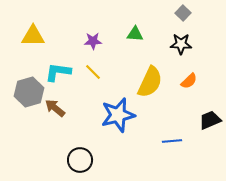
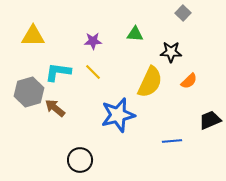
black star: moved 10 px left, 8 px down
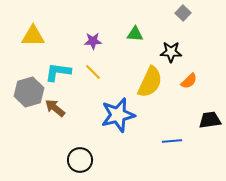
black trapezoid: rotated 15 degrees clockwise
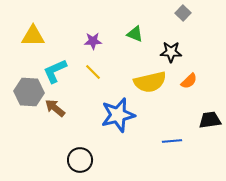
green triangle: rotated 18 degrees clockwise
cyan L-shape: moved 3 px left, 1 px up; rotated 32 degrees counterclockwise
yellow semicircle: rotated 52 degrees clockwise
gray hexagon: rotated 20 degrees clockwise
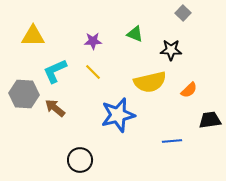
black star: moved 2 px up
orange semicircle: moved 9 px down
gray hexagon: moved 5 px left, 2 px down
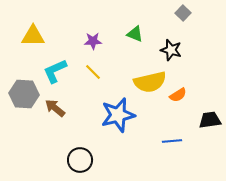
black star: rotated 15 degrees clockwise
orange semicircle: moved 11 px left, 5 px down; rotated 12 degrees clockwise
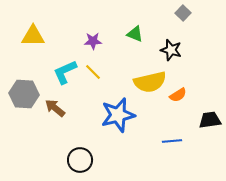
cyan L-shape: moved 10 px right, 1 px down
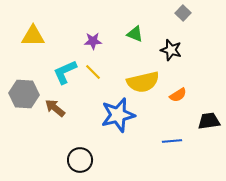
yellow semicircle: moved 7 px left
black trapezoid: moved 1 px left, 1 px down
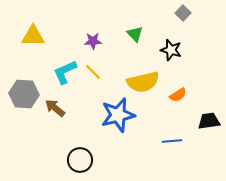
green triangle: rotated 24 degrees clockwise
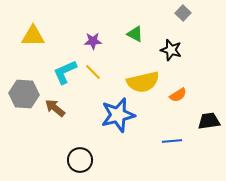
green triangle: rotated 18 degrees counterclockwise
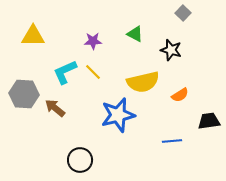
orange semicircle: moved 2 px right
